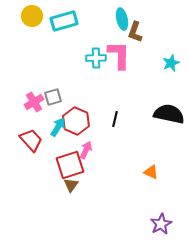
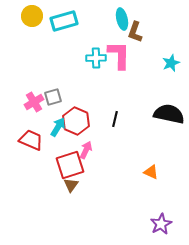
red trapezoid: rotated 25 degrees counterclockwise
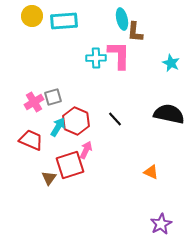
cyan rectangle: rotated 12 degrees clockwise
brown L-shape: rotated 15 degrees counterclockwise
cyan star: rotated 24 degrees counterclockwise
black line: rotated 56 degrees counterclockwise
brown triangle: moved 22 px left, 7 px up
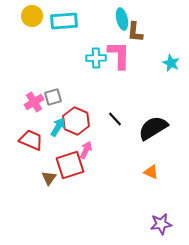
black semicircle: moved 16 px left, 14 px down; rotated 44 degrees counterclockwise
purple star: rotated 20 degrees clockwise
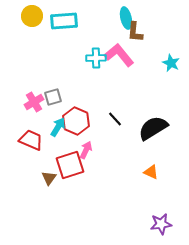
cyan ellipse: moved 4 px right, 1 px up
pink L-shape: rotated 40 degrees counterclockwise
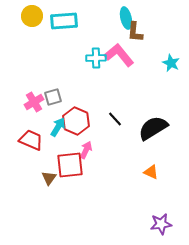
red square: rotated 12 degrees clockwise
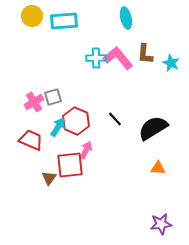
brown L-shape: moved 10 px right, 22 px down
pink L-shape: moved 1 px left, 3 px down
orange triangle: moved 7 px right, 4 px up; rotated 21 degrees counterclockwise
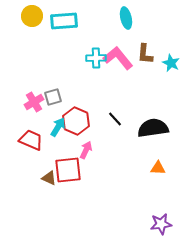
black semicircle: rotated 24 degrees clockwise
red square: moved 2 px left, 5 px down
brown triangle: rotated 42 degrees counterclockwise
